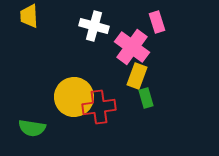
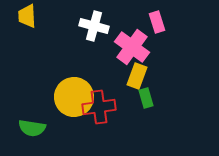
yellow trapezoid: moved 2 px left
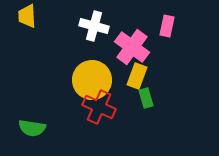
pink rectangle: moved 10 px right, 4 px down; rotated 30 degrees clockwise
yellow circle: moved 18 px right, 17 px up
red cross: rotated 32 degrees clockwise
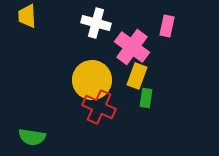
white cross: moved 2 px right, 3 px up
green rectangle: rotated 24 degrees clockwise
green semicircle: moved 9 px down
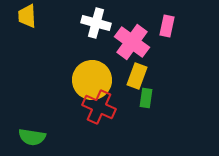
pink cross: moved 5 px up
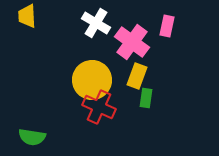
white cross: rotated 16 degrees clockwise
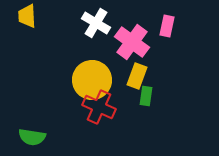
green rectangle: moved 2 px up
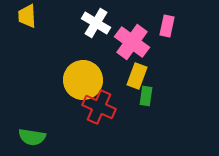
yellow circle: moved 9 px left
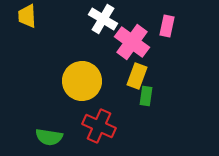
white cross: moved 7 px right, 4 px up
yellow circle: moved 1 px left, 1 px down
red cross: moved 19 px down
green semicircle: moved 17 px right
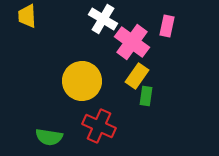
yellow rectangle: rotated 15 degrees clockwise
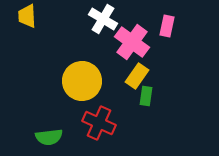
red cross: moved 3 px up
green semicircle: rotated 16 degrees counterclockwise
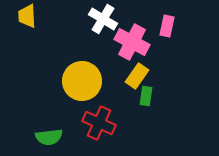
pink cross: rotated 8 degrees counterclockwise
